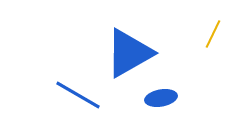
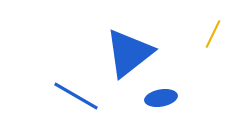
blue triangle: rotated 8 degrees counterclockwise
blue line: moved 2 px left, 1 px down
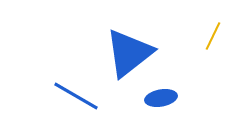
yellow line: moved 2 px down
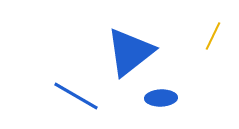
blue triangle: moved 1 px right, 1 px up
blue ellipse: rotated 8 degrees clockwise
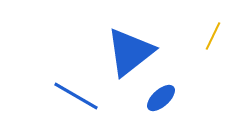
blue ellipse: rotated 40 degrees counterclockwise
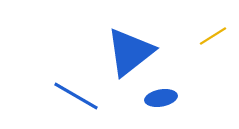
yellow line: rotated 32 degrees clockwise
blue ellipse: rotated 32 degrees clockwise
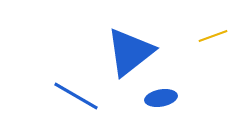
yellow line: rotated 12 degrees clockwise
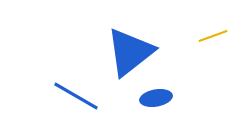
blue ellipse: moved 5 px left
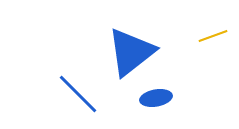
blue triangle: moved 1 px right
blue line: moved 2 px right, 2 px up; rotated 15 degrees clockwise
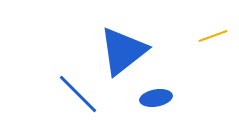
blue triangle: moved 8 px left, 1 px up
